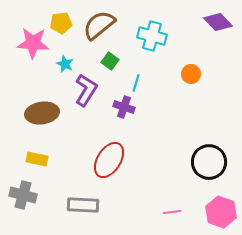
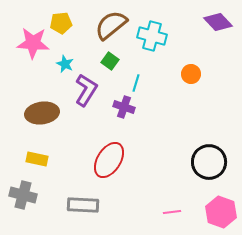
brown semicircle: moved 12 px right
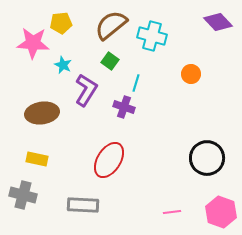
cyan star: moved 2 px left, 1 px down
black circle: moved 2 px left, 4 px up
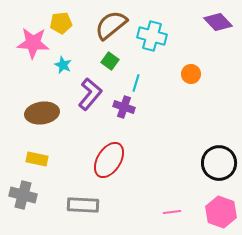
purple L-shape: moved 4 px right, 4 px down; rotated 8 degrees clockwise
black circle: moved 12 px right, 5 px down
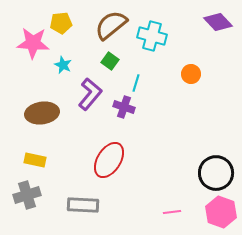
yellow rectangle: moved 2 px left, 1 px down
black circle: moved 3 px left, 10 px down
gray cross: moved 4 px right; rotated 32 degrees counterclockwise
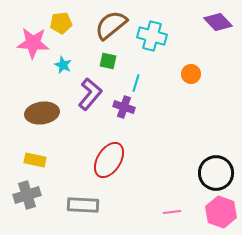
green square: moved 2 px left; rotated 24 degrees counterclockwise
